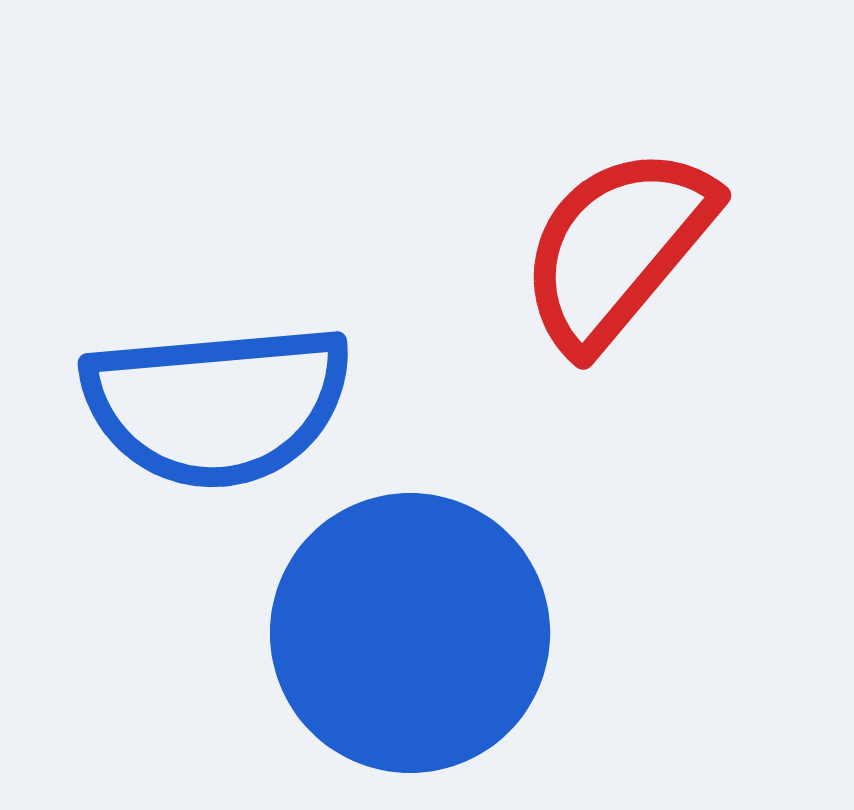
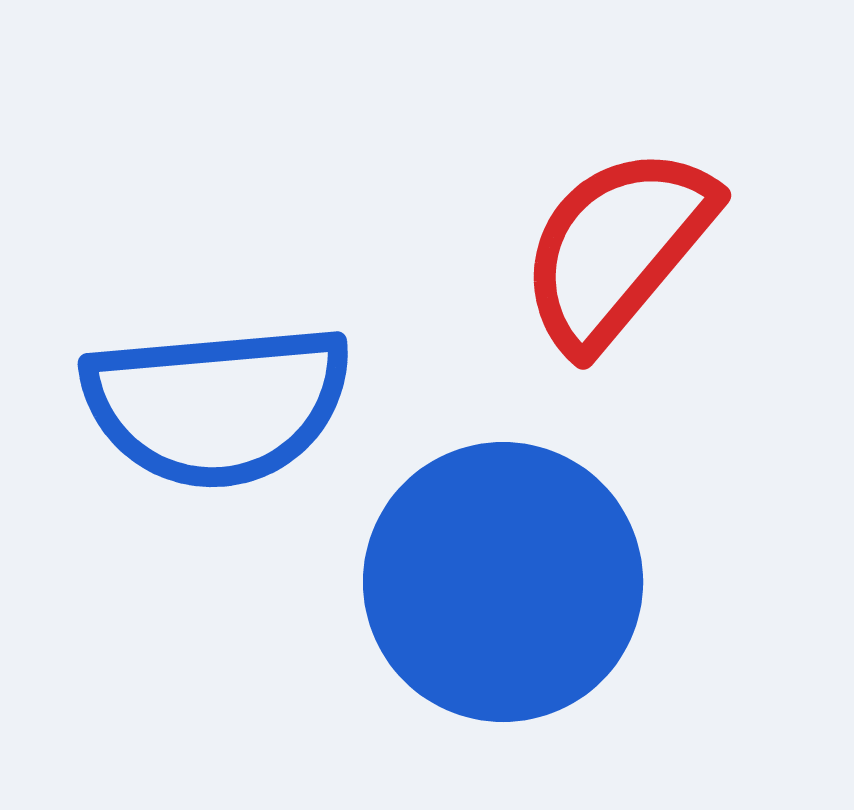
blue circle: moved 93 px right, 51 px up
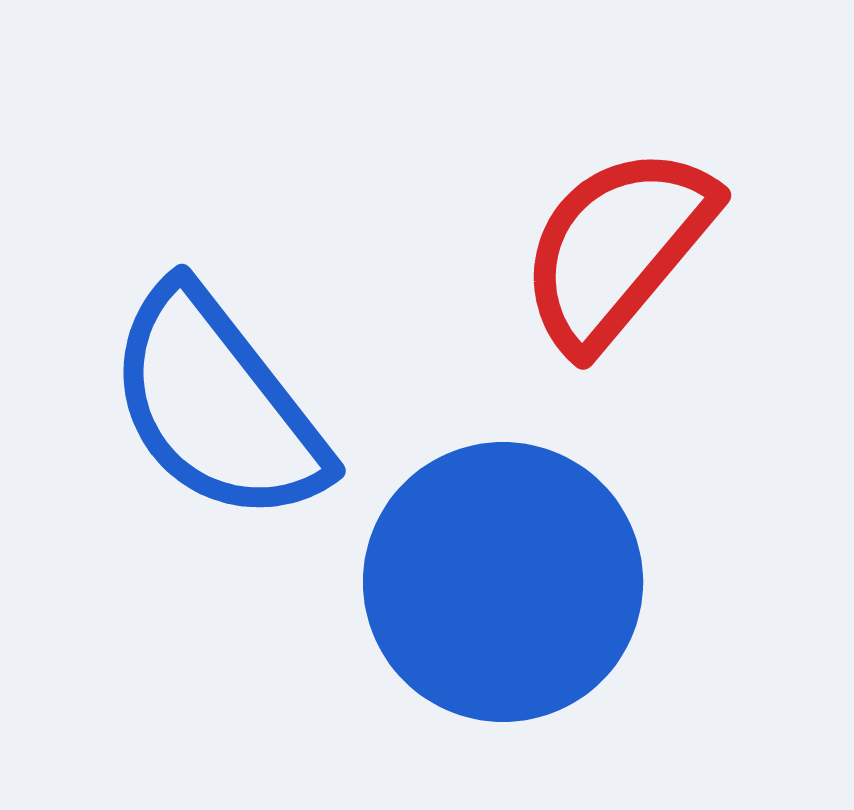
blue semicircle: rotated 57 degrees clockwise
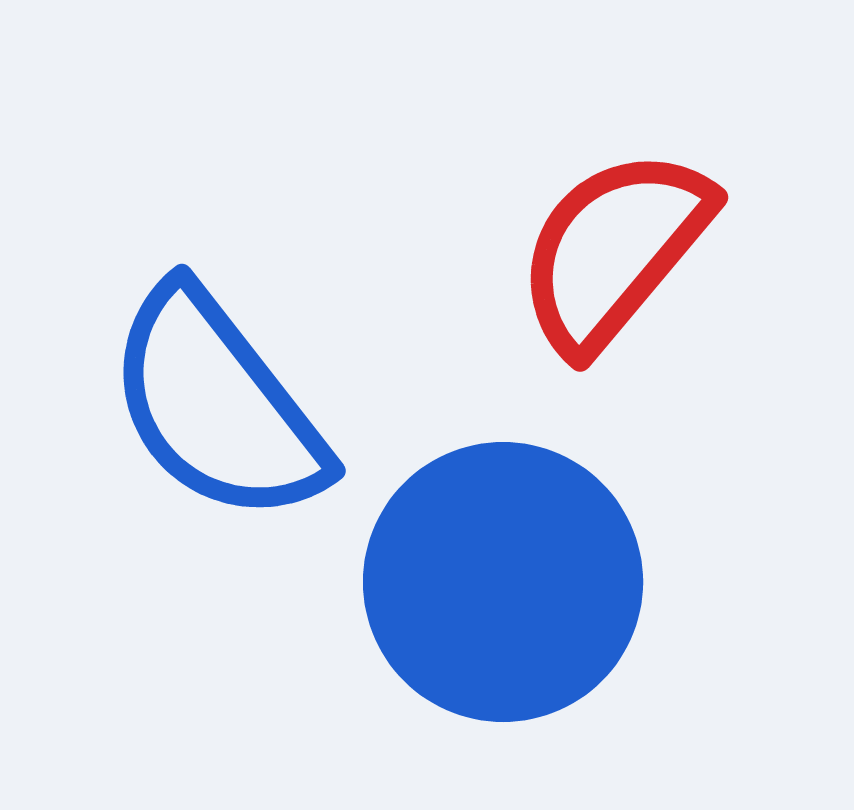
red semicircle: moved 3 px left, 2 px down
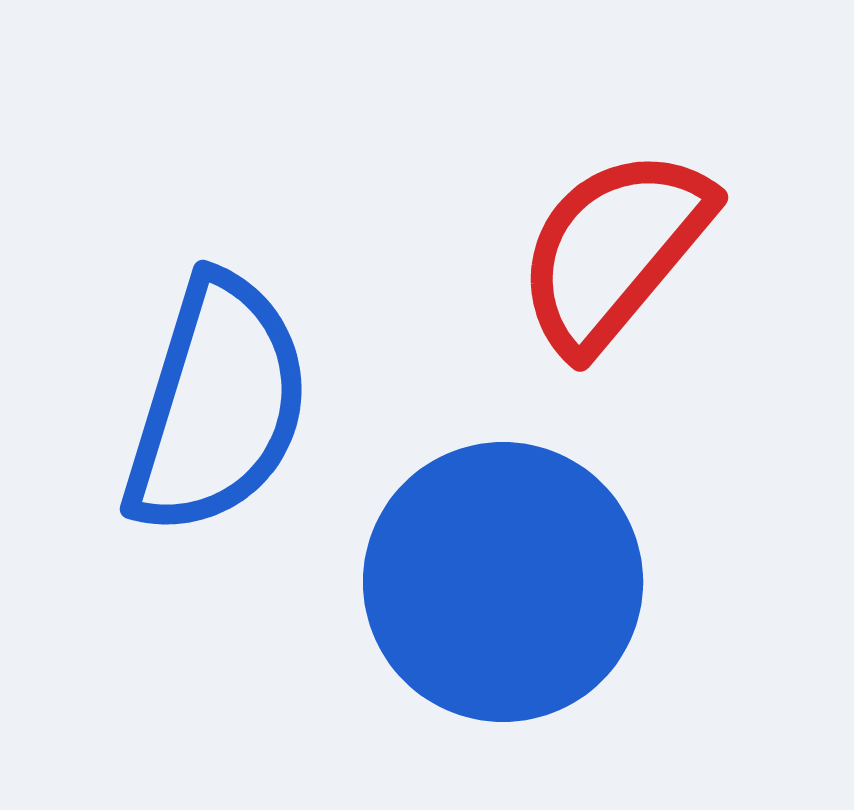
blue semicircle: rotated 125 degrees counterclockwise
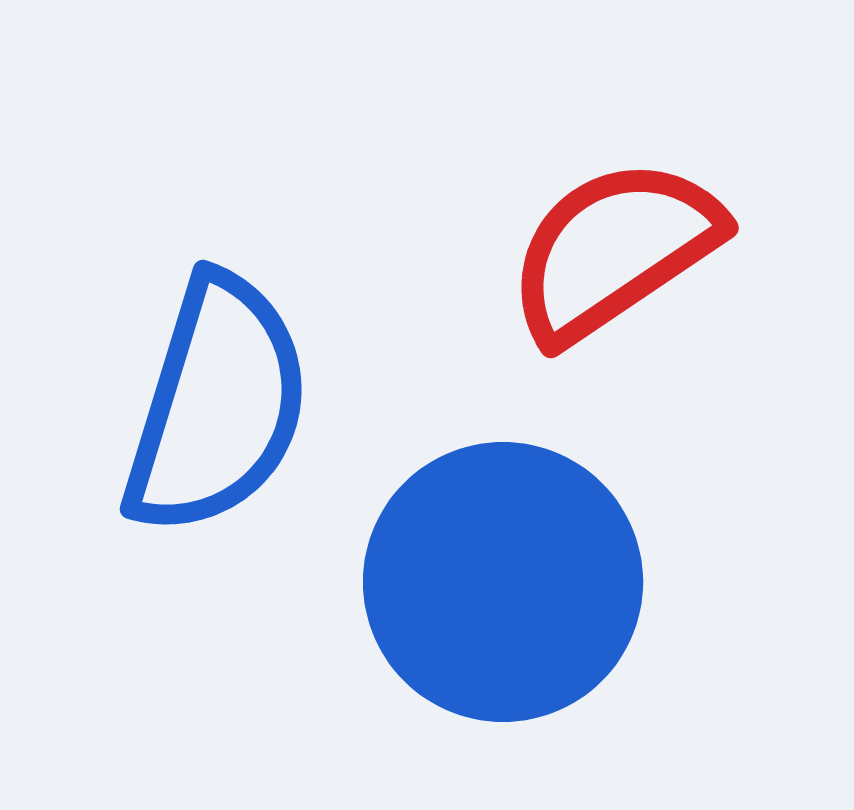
red semicircle: rotated 16 degrees clockwise
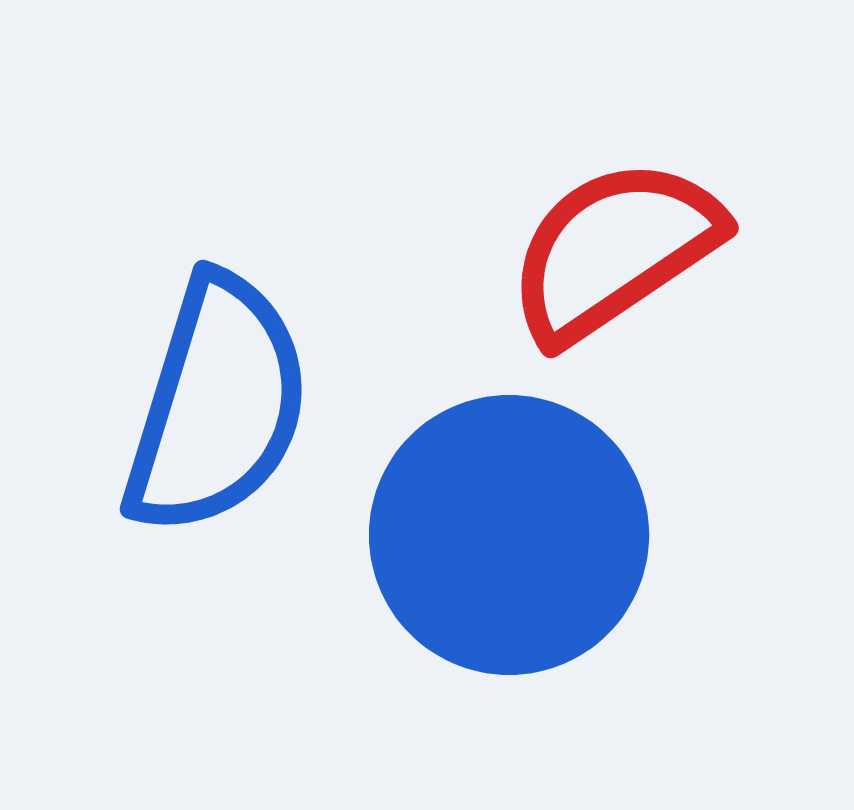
blue circle: moved 6 px right, 47 px up
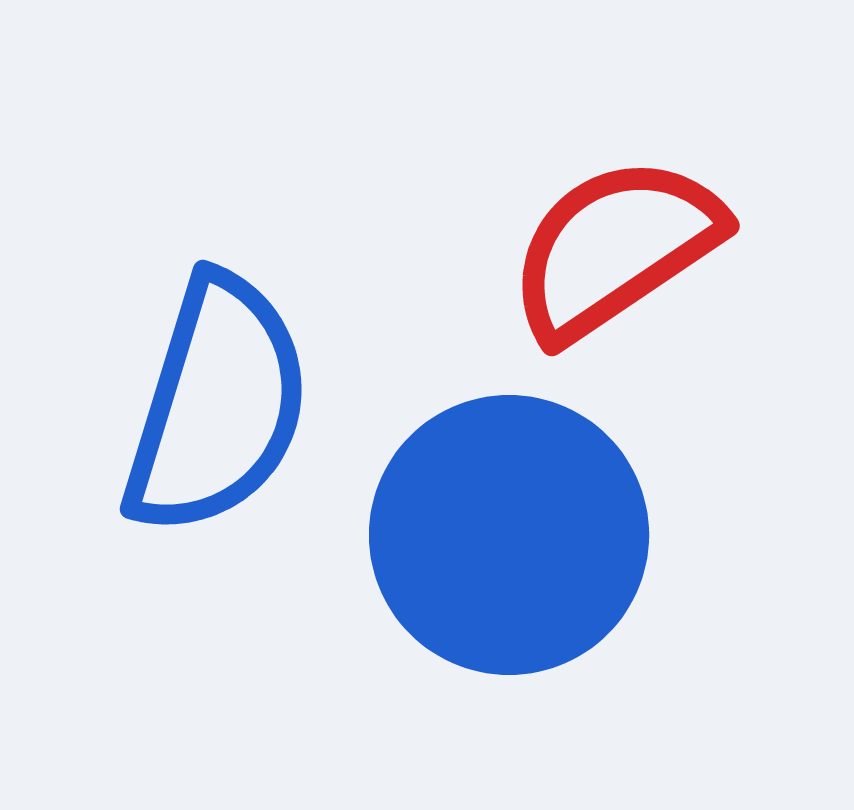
red semicircle: moved 1 px right, 2 px up
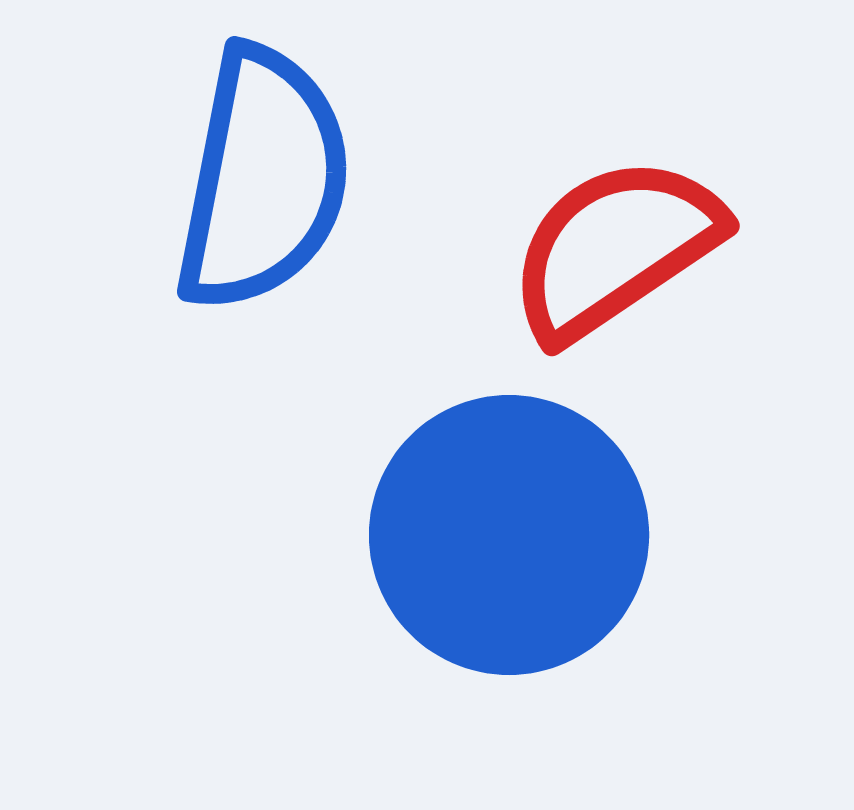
blue semicircle: moved 46 px right, 226 px up; rotated 6 degrees counterclockwise
